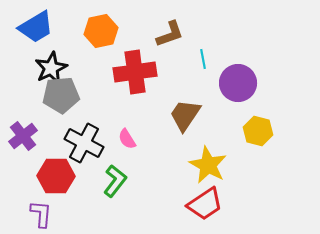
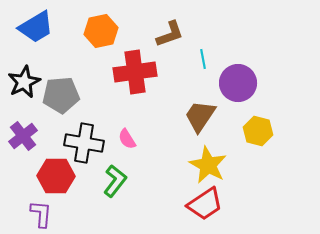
black star: moved 27 px left, 14 px down
brown trapezoid: moved 15 px right, 1 px down
black cross: rotated 18 degrees counterclockwise
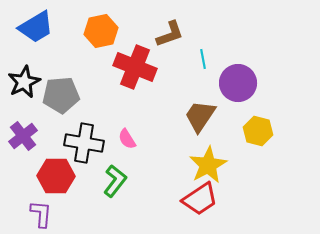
red cross: moved 5 px up; rotated 30 degrees clockwise
yellow star: rotated 15 degrees clockwise
red trapezoid: moved 5 px left, 5 px up
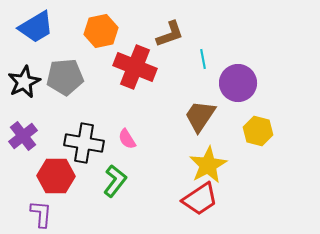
gray pentagon: moved 4 px right, 18 px up
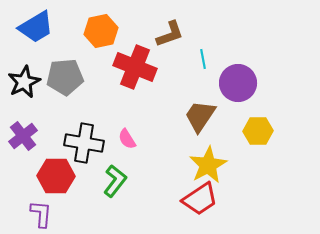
yellow hexagon: rotated 16 degrees counterclockwise
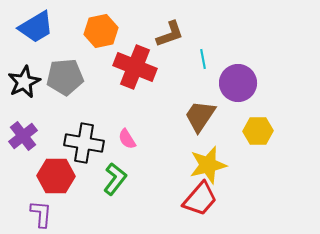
yellow star: rotated 15 degrees clockwise
green L-shape: moved 2 px up
red trapezoid: rotated 15 degrees counterclockwise
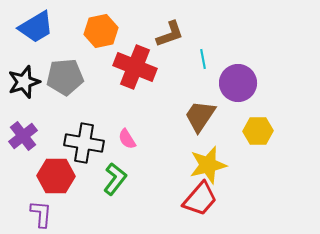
black star: rotated 8 degrees clockwise
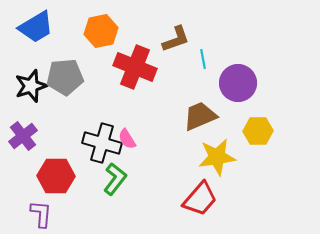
brown L-shape: moved 6 px right, 5 px down
black star: moved 7 px right, 4 px down
brown trapezoid: rotated 33 degrees clockwise
black cross: moved 18 px right; rotated 6 degrees clockwise
yellow star: moved 9 px right, 8 px up; rotated 6 degrees clockwise
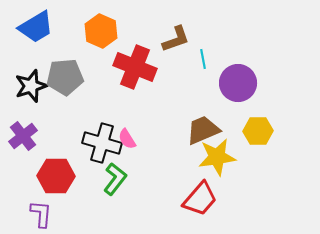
orange hexagon: rotated 24 degrees counterclockwise
brown trapezoid: moved 3 px right, 14 px down
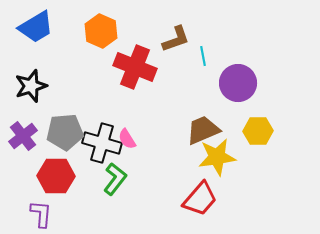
cyan line: moved 3 px up
gray pentagon: moved 55 px down
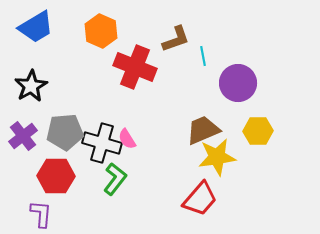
black star: rotated 12 degrees counterclockwise
